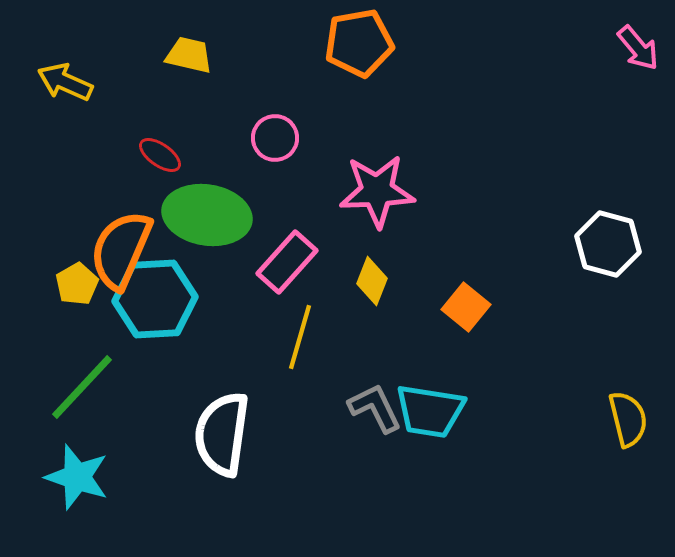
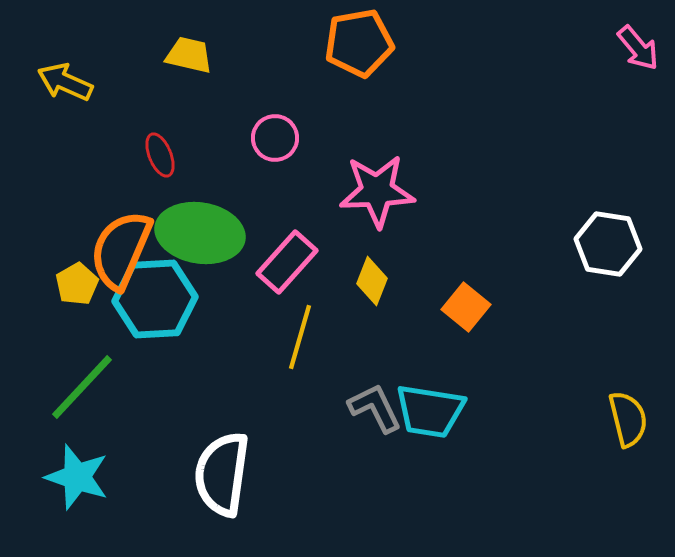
red ellipse: rotated 33 degrees clockwise
green ellipse: moved 7 px left, 18 px down
white hexagon: rotated 6 degrees counterclockwise
white semicircle: moved 40 px down
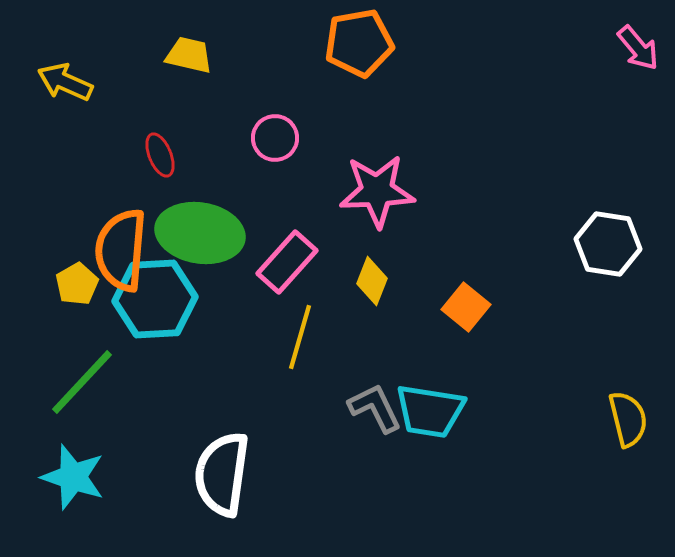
orange semicircle: rotated 18 degrees counterclockwise
green line: moved 5 px up
cyan star: moved 4 px left
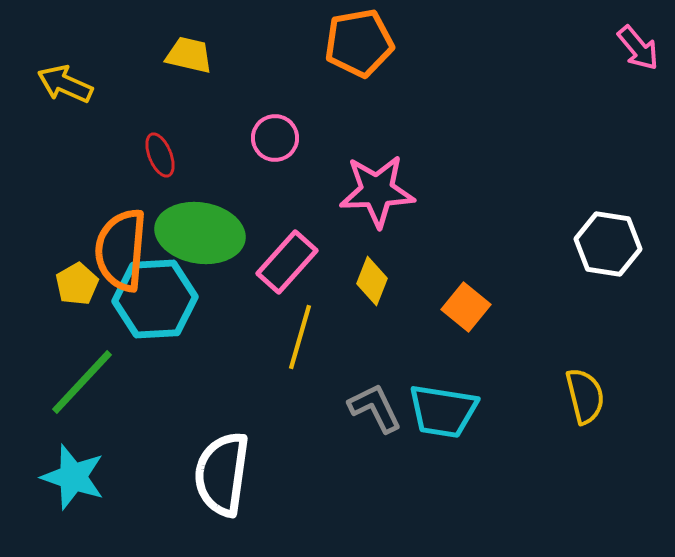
yellow arrow: moved 2 px down
cyan trapezoid: moved 13 px right
yellow semicircle: moved 43 px left, 23 px up
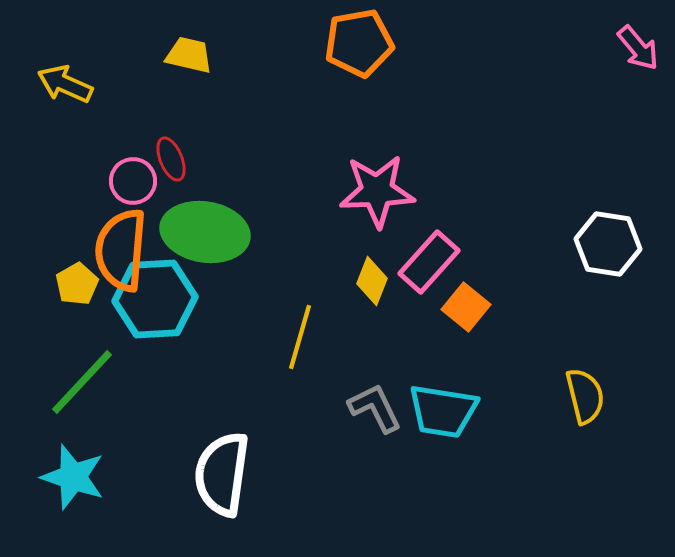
pink circle: moved 142 px left, 43 px down
red ellipse: moved 11 px right, 4 px down
green ellipse: moved 5 px right, 1 px up
pink rectangle: moved 142 px right
